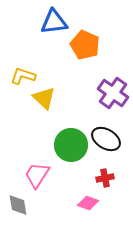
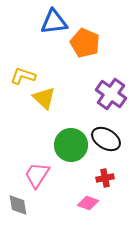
orange pentagon: moved 2 px up
purple cross: moved 2 px left, 1 px down
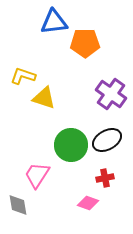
orange pentagon: rotated 24 degrees counterclockwise
yellow triangle: rotated 25 degrees counterclockwise
black ellipse: moved 1 px right, 1 px down; rotated 60 degrees counterclockwise
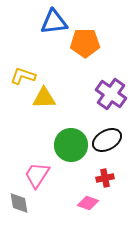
yellow triangle: rotated 20 degrees counterclockwise
gray diamond: moved 1 px right, 2 px up
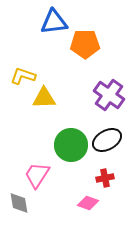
orange pentagon: moved 1 px down
purple cross: moved 2 px left, 1 px down
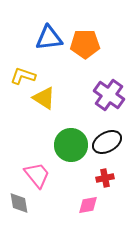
blue triangle: moved 5 px left, 16 px down
yellow triangle: rotated 35 degrees clockwise
black ellipse: moved 2 px down
pink trapezoid: rotated 108 degrees clockwise
pink diamond: moved 2 px down; rotated 30 degrees counterclockwise
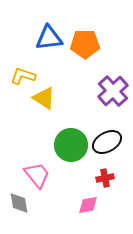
purple cross: moved 4 px right, 4 px up; rotated 12 degrees clockwise
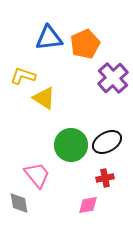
orange pentagon: rotated 24 degrees counterclockwise
purple cross: moved 13 px up
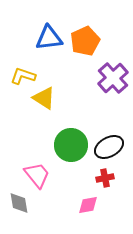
orange pentagon: moved 3 px up
black ellipse: moved 2 px right, 5 px down
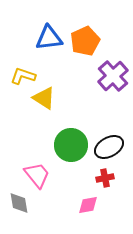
purple cross: moved 2 px up
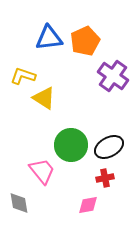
purple cross: rotated 12 degrees counterclockwise
pink trapezoid: moved 5 px right, 4 px up
